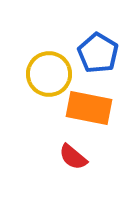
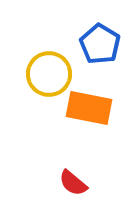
blue pentagon: moved 2 px right, 9 px up
red semicircle: moved 26 px down
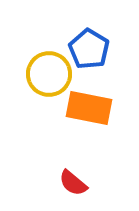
blue pentagon: moved 11 px left, 5 px down
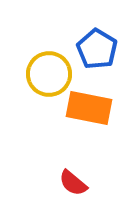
blue pentagon: moved 8 px right
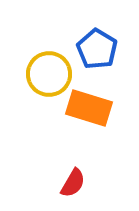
orange rectangle: rotated 6 degrees clockwise
red semicircle: rotated 100 degrees counterclockwise
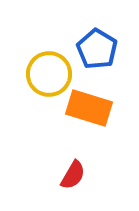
red semicircle: moved 8 px up
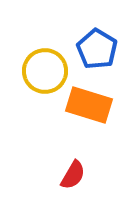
yellow circle: moved 4 px left, 3 px up
orange rectangle: moved 3 px up
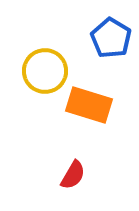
blue pentagon: moved 14 px right, 11 px up
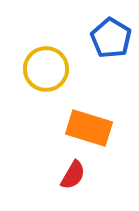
yellow circle: moved 1 px right, 2 px up
orange rectangle: moved 23 px down
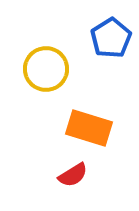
blue pentagon: rotated 9 degrees clockwise
red semicircle: rotated 28 degrees clockwise
